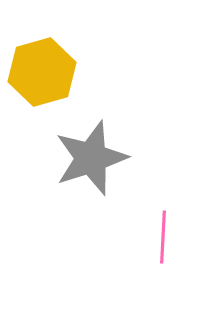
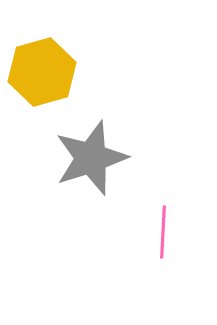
pink line: moved 5 px up
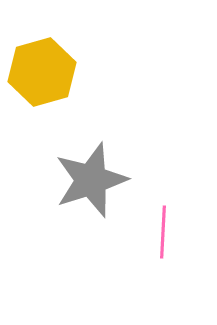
gray star: moved 22 px down
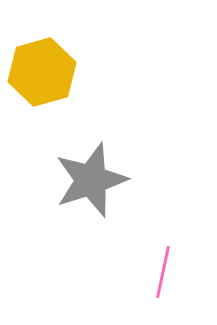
pink line: moved 40 px down; rotated 9 degrees clockwise
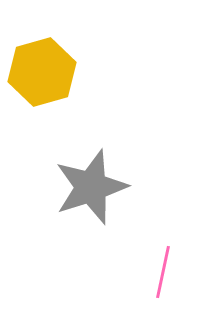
gray star: moved 7 px down
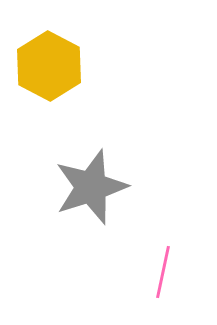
yellow hexagon: moved 7 px right, 6 px up; rotated 16 degrees counterclockwise
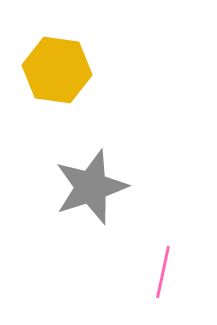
yellow hexagon: moved 8 px right, 4 px down; rotated 20 degrees counterclockwise
